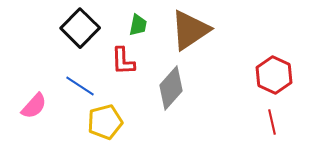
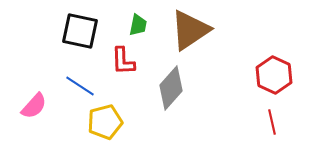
black square: moved 3 px down; rotated 33 degrees counterclockwise
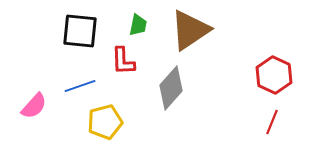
black square: rotated 6 degrees counterclockwise
blue line: rotated 52 degrees counterclockwise
red line: rotated 35 degrees clockwise
